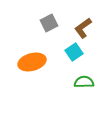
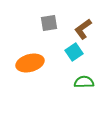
gray square: rotated 18 degrees clockwise
brown L-shape: moved 1 px down
orange ellipse: moved 2 px left, 1 px down
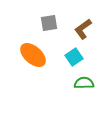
cyan square: moved 5 px down
orange ellipse: moved 3 px right, 8 px up; rotated 56 degrees clockwise
green semicircle: moved 1 px down
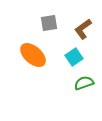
green semicircle: rotated 18 degrees counterclockwise
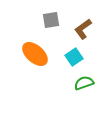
gray square: moved 2 px right, 3 px up
orange ellipse: moved 2 px right, 1 px up
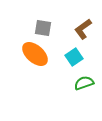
gray square: moved 8 px left, 8 px down; rotated 18 degrees clockwise
